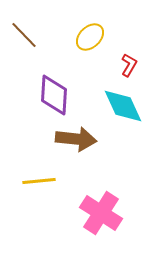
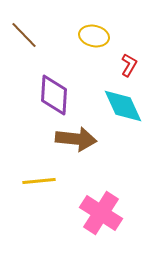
yellow ellipse: moved 4 px right, 1 px up; rotated 56 degrees clockwise
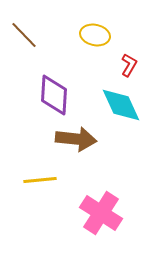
yellow ellipse: moved 1 px right, 1 px up
cyan diamond: moved 2 px left, 1 px up
yellow line: moved 1 px right, 1 px up
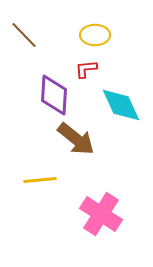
yellow ellipse: rotated 12 degrees counterclockwise
red L-shape: moved 43 px left, 4 px down; rotated 125 degrees counterclockwise
brown arrow: rotated 33 degrees clockwise
pink cross: moved 1 px down
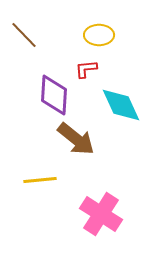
yellow ellipse: moved 4 px right
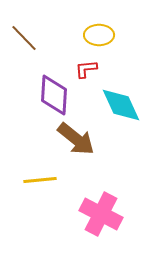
brown line: moved 3 px down
pink cross: rotated 6 degrees counterclockwise
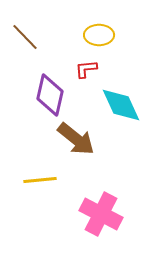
brown line: moved 1 px right, 1 px up
purple diamond: moved 4 px left; rotated 9 degrees clockwise
